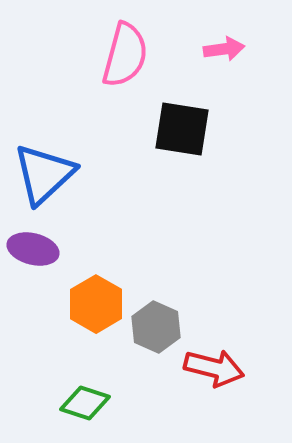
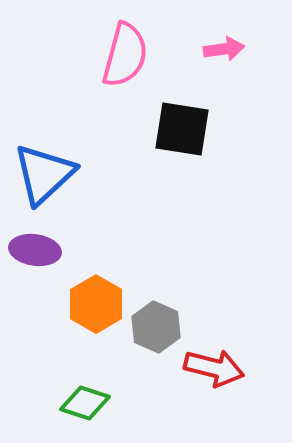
purple ellipse: moved 2 px right, 1 px down; rotated 6 degrees counterclockwise
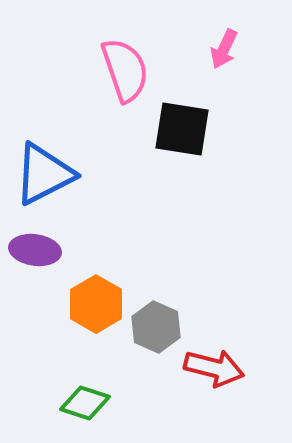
pink arrow: rotated 123 degrees clockwise
pink semicircle: moved 15 px down; rotated 34 degrees counterclockwise
blue triangle: rotated 16 degrees clockwise
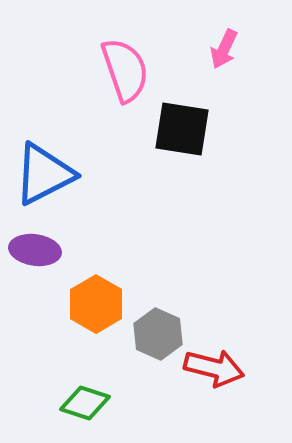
gray hexagon: moved 2 px right, 7 px down
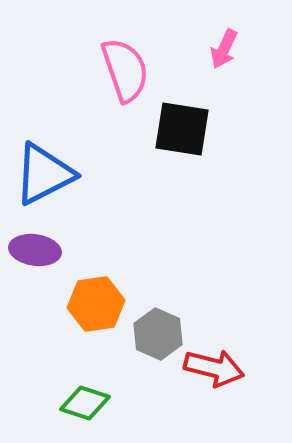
orange hexagon: rotated 22 degrees clockwise
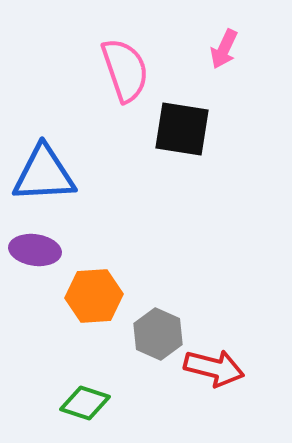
blue triangle: rotated 24 degrees clockwise
orange hexagon: moved 2 px left, 8 px up; rotated 4 degrees clockwise
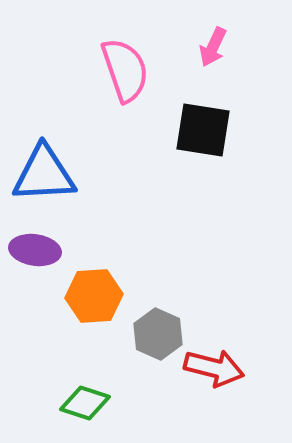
pink arrow: moved 11 px left, 2 px up
black square: moved 21 px right, 1 px down
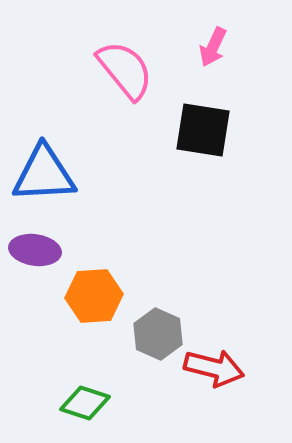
pink semicircle: rotated 20 degrees counterclockwise
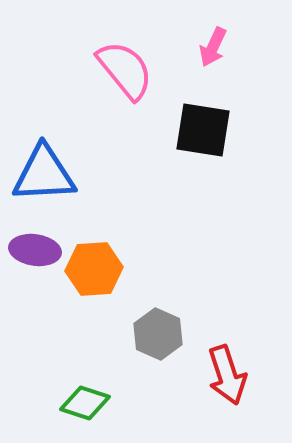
orange hexagon: moved 27 px up
red arrow: moved 13 px right, 7 px down; rotated 58 degrees clockwise
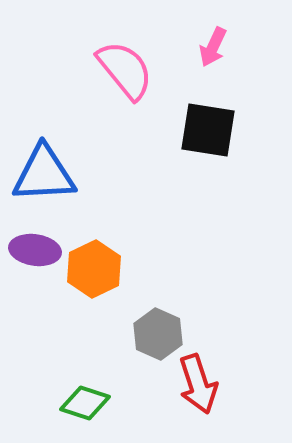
black square: moved 5 px right
orange hexagon: rotated 22 degrees counterclockwise
red arrow: moved 29 px left, 9 px down
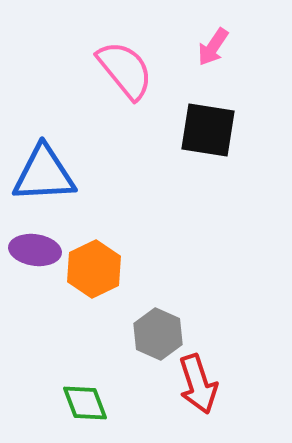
pink arrow: rotated 9 degrees clockwise
green diamond: rotated 51 degrees clockwise
